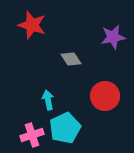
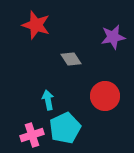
red star: moved 4 px right
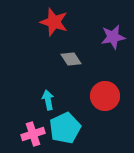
red star: moved 18 px right, 3 px up
pink cross: moved 1 px right, 1 px up
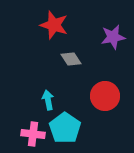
red star: moved 3 px down
cyan pentagon: rotated 12 degrees counterclockwise
pink cross: rotated 25 degrees clockwise
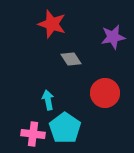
red star: moved 2 px left, 1 px up
red circle: moved 3 px up
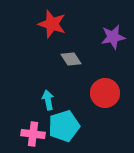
cyan pentagon: moved 1 px left, 2 px up; rotated 20 degrees clockwise
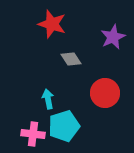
purple star: rotated 15 degrees counterclockwise
cyan arrow: moved 1 px up
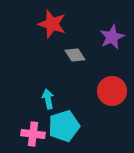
purple star: moved 1 px left
gray diamond: moved 4 px right, 4 px up
red circle: moved 7 px right, 2 px up
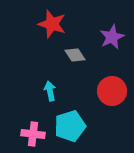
cyan arrow: moved 2 px right, 8 px up
cyan pentagon: moved 6 px right
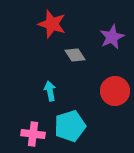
red circle: moved 3 px right
